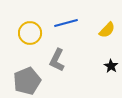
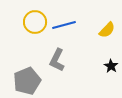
blue line: moved 2 px left, 2 px down
yellow circle: moved 5 px right, 11 px up
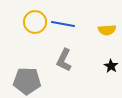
blue line: moved 1 px left, 1 px up; rotated 25 degrees clockwise
yellow semicircle: rotated 42 degrees clockwise
gray L-shape: moved 7 px right
gray pentagon: rotated 24 degrees clockwise
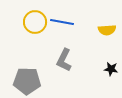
blue line: moved 1 px left, 2 px up
black star: moved 3 px down; rotated 24 degrees counterclockwise
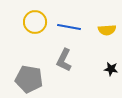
blue line: moved 7 px right, 5 px down
gray pentagon: moved 2 px right, 2 px up; rotated 8 degrees clockwise
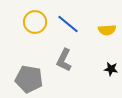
blue line: moved 1 px left, 3 px up; rotated 30 degrees clockwise
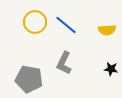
blue line: moved 2 px left, 1 px down
gray L-shape: moved 3 px down
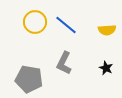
black star: moved 5 px left, 1 px up; rotated 16 degrees clockwise
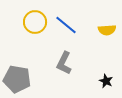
black star: moved 13 px down
gray pentagon: moved 12 px left
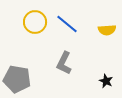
blue line: moved 1 px right, 1 px up
